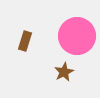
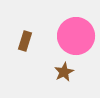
pink circle: moved 1 px left
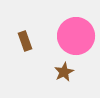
brown rectangle: rotated 36 degrees counterclockwise
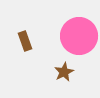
pink circle: moved 3 px right
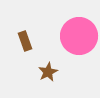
brown star: moved 16 px left
